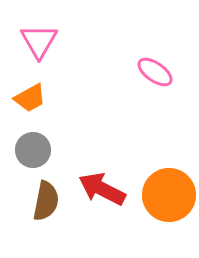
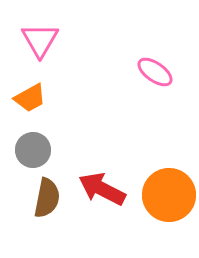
pink triangle: moved 1 px right, 1 px up
brown semicircle: moved 1 px right, 3 px up
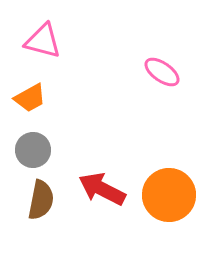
pink triangle: moved 3 px right, 1 px down; rotated 45 degrees counterclockwise
pink ellipse: moved 7 px right
brown semicircle: moved 6 px left, 2 px down
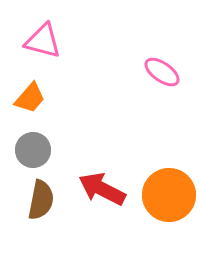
orange trapezoid: rotated 20 degrees counterclockwise
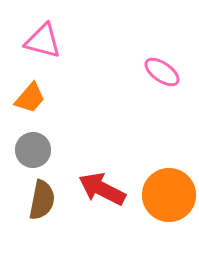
brown semicircle: moved 1 px right
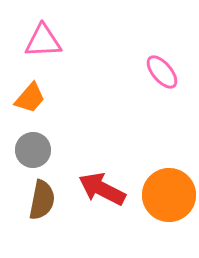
pink triangle: rotated 18 degrees counterclockwise
pink ellipse: rotated 15 degrees clockwise
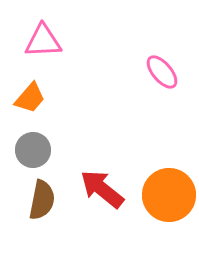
red arrow: rotated 12 degrees clockwise
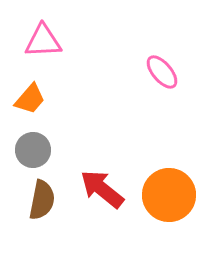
orange trapezoid: moved 1 px down
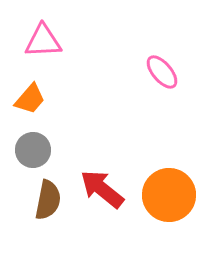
brown semicircle: moved 6 px right
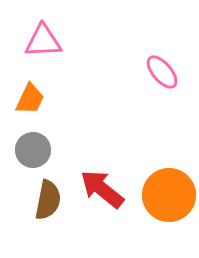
orange trapezoid: rotated 16 degrees counterclockwise
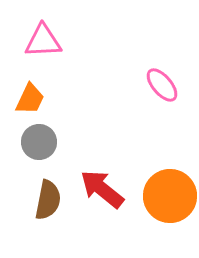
pink ellipse: moved 13 px down
gray circle: moved 6 px right, 8 px up
orange circle: moved 1 px right, 1 px down
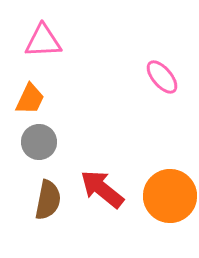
pink ellipse: moved 8 px up
